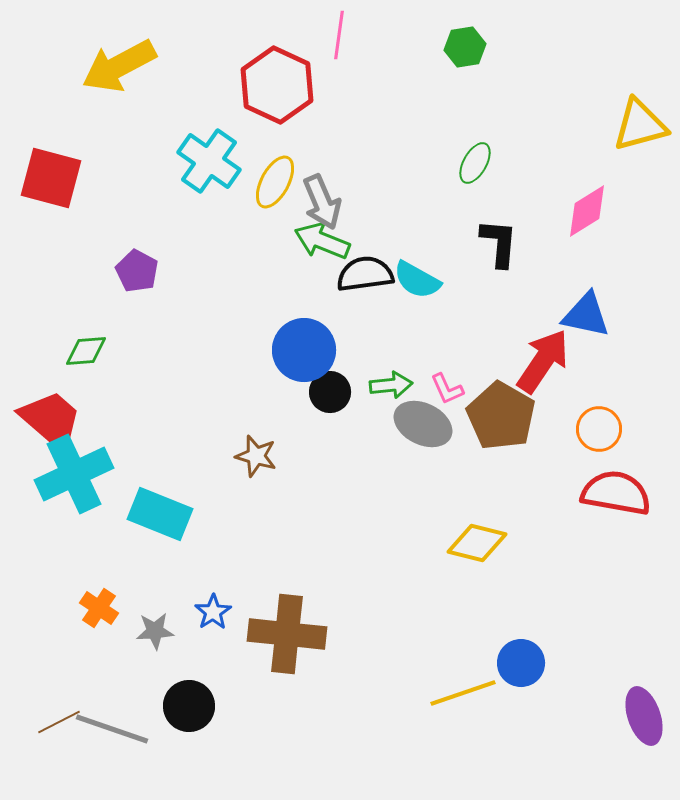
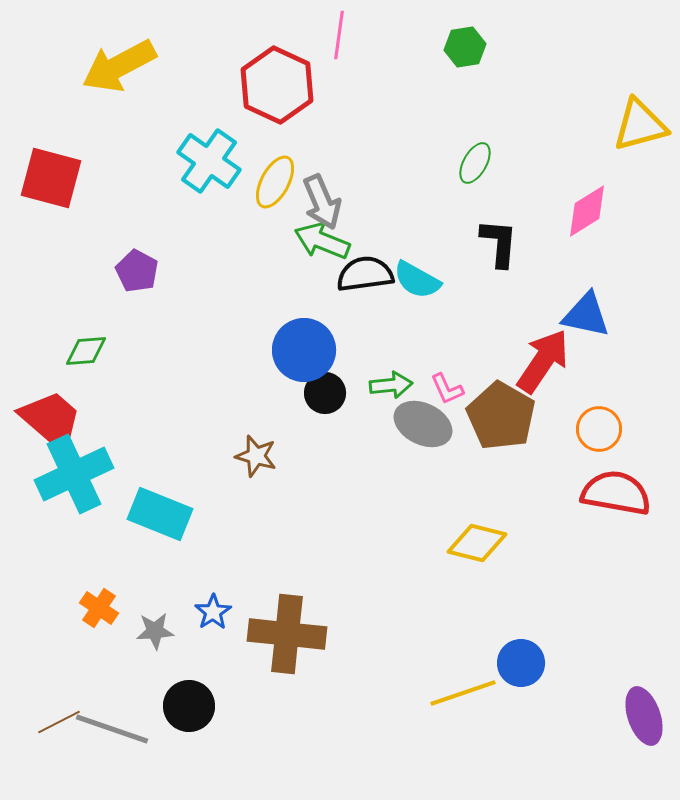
black circle at (330, 392): moved 5 px left, 1 px down
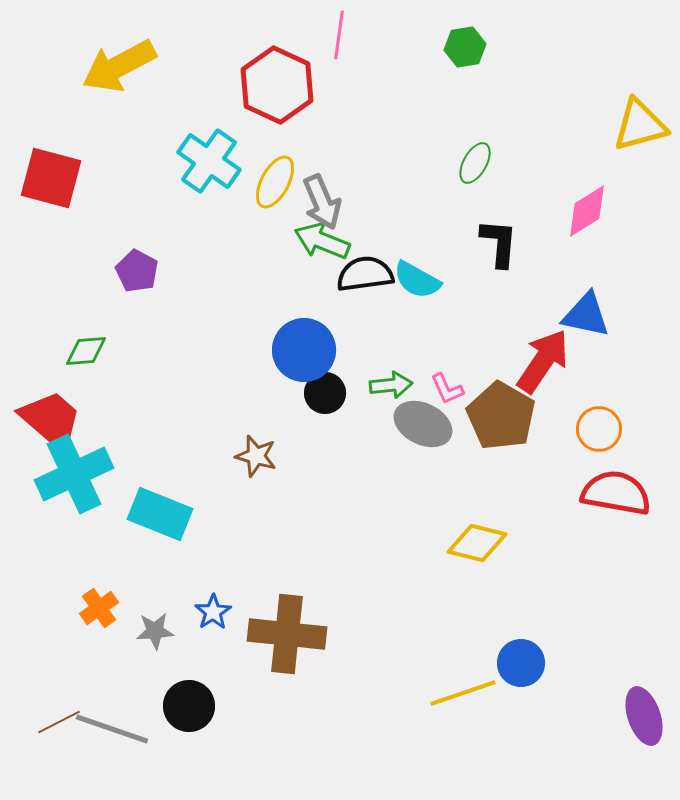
orange cross at (99, 608): rotated 21 degrees clockwise
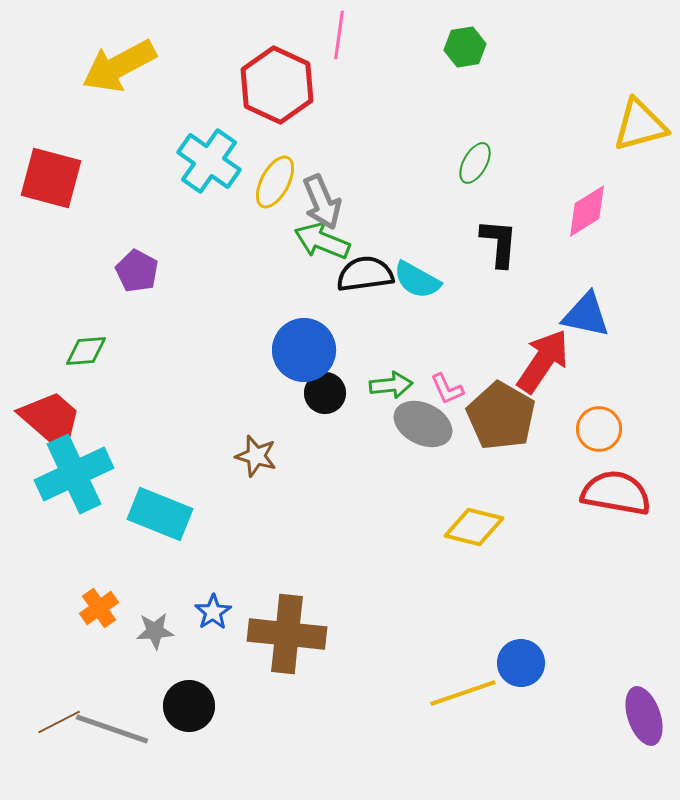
yellow diamond at (477, 543): moved 3 px left, 16 px up
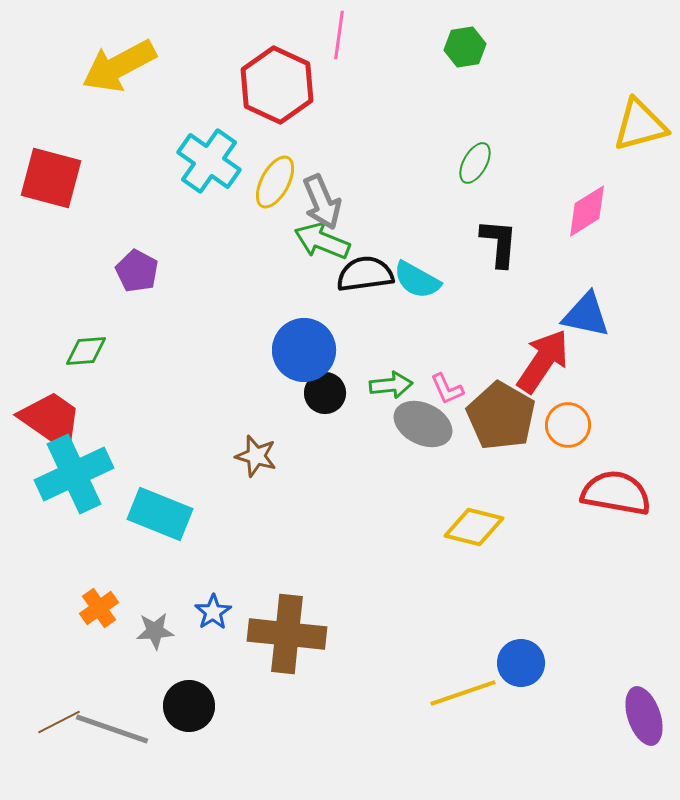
red trapezoid at (51, 420): rotated 6 degrees counterclockwise
orange circle at (599, 429): moved 31 px left, 4 px up
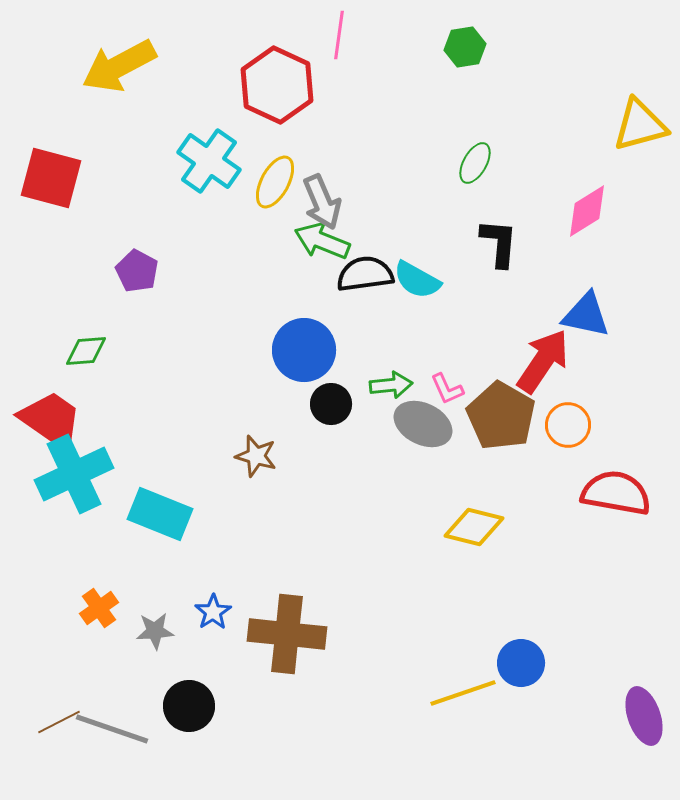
black circle at (325, 393): moved 6 px right, 11 px down
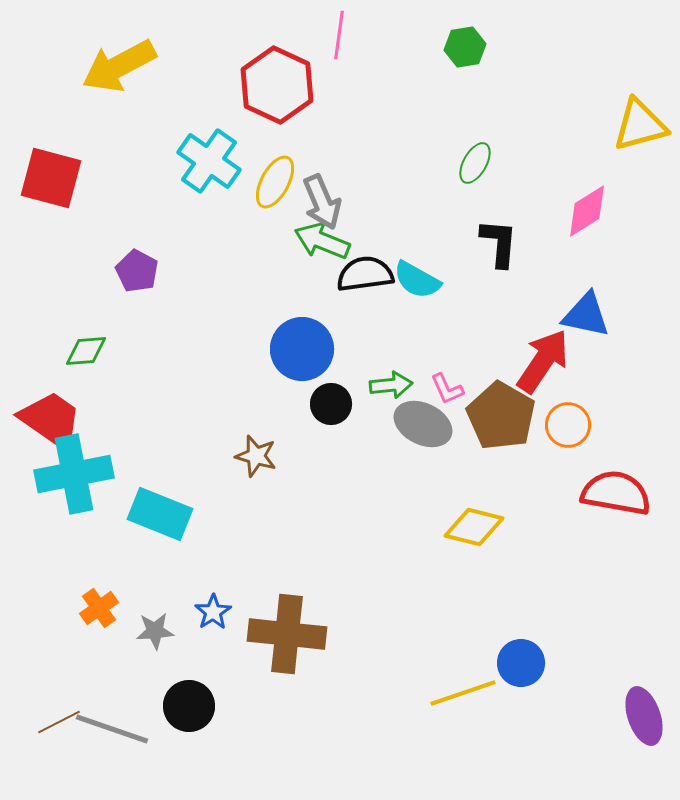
blue circle at (304, 350): moved 2 px left, 1 px up
cyan cross at (74, 474): rotated 14 degrees clockwise
